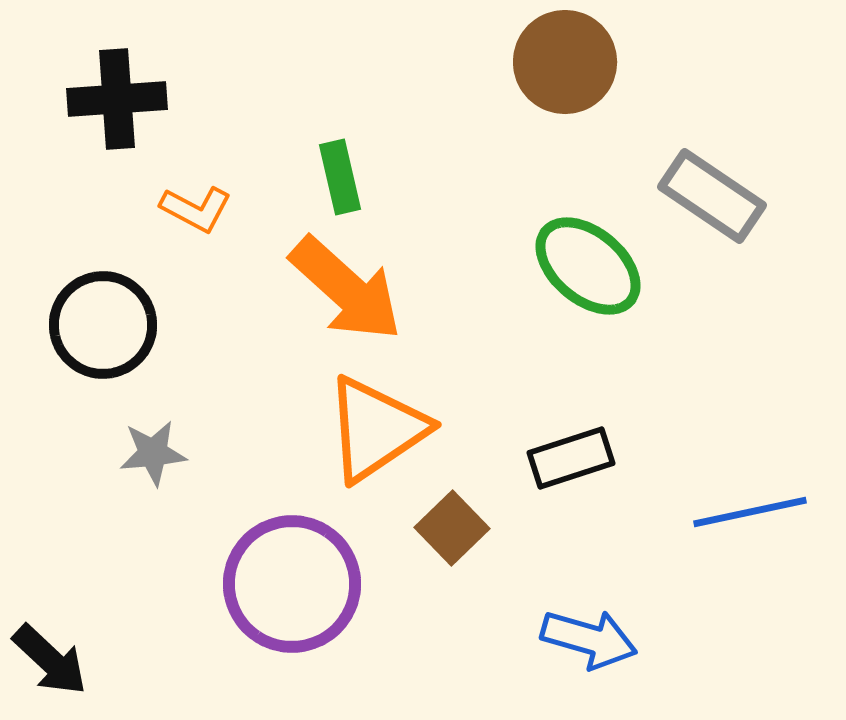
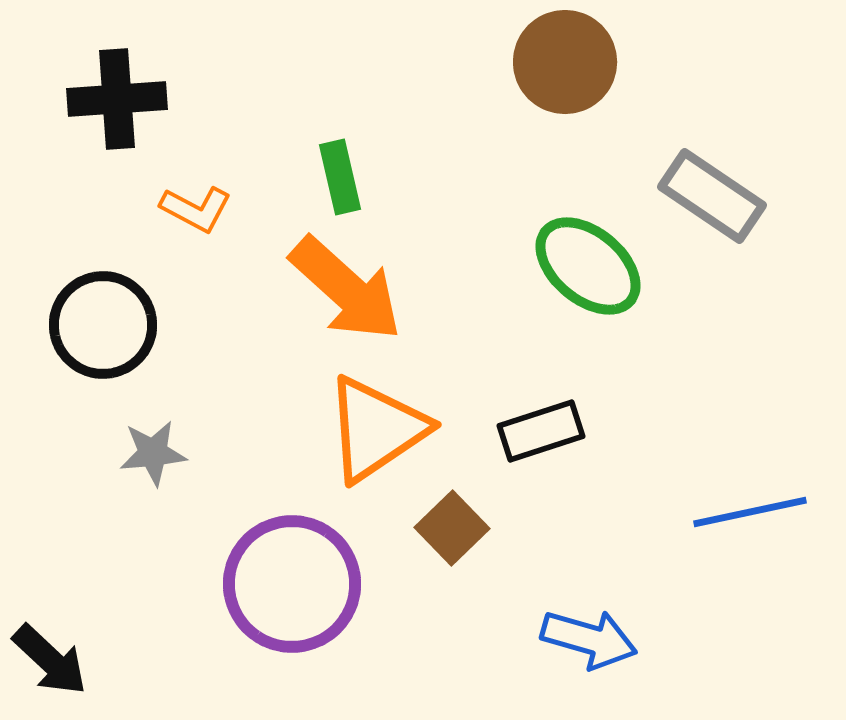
black rectangle: moved 30 px left, 27 px up
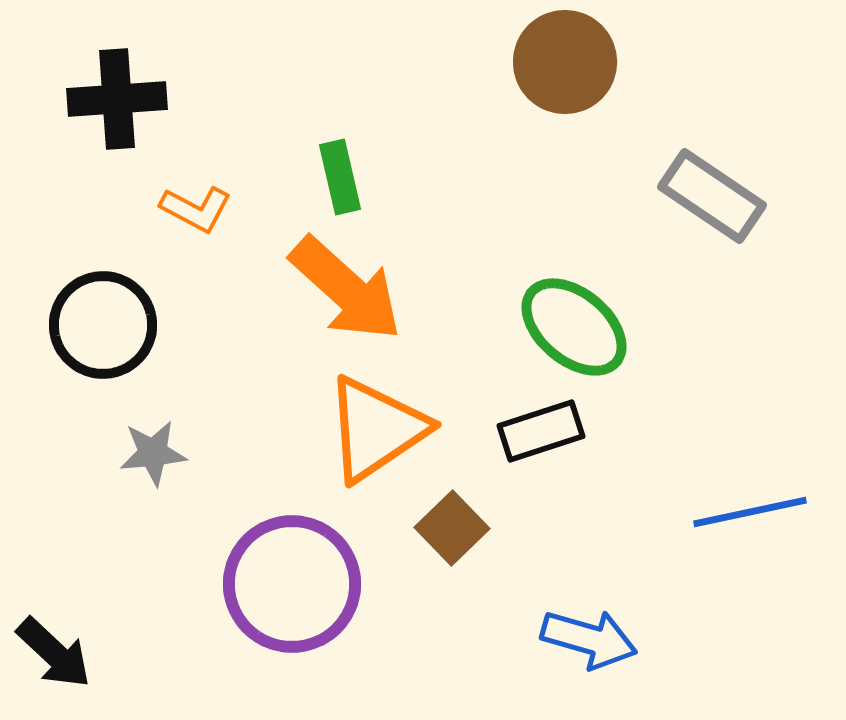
green ellipse: moved 14 px left, 61 px down
black arrow: moved 4 px right, 7 px up
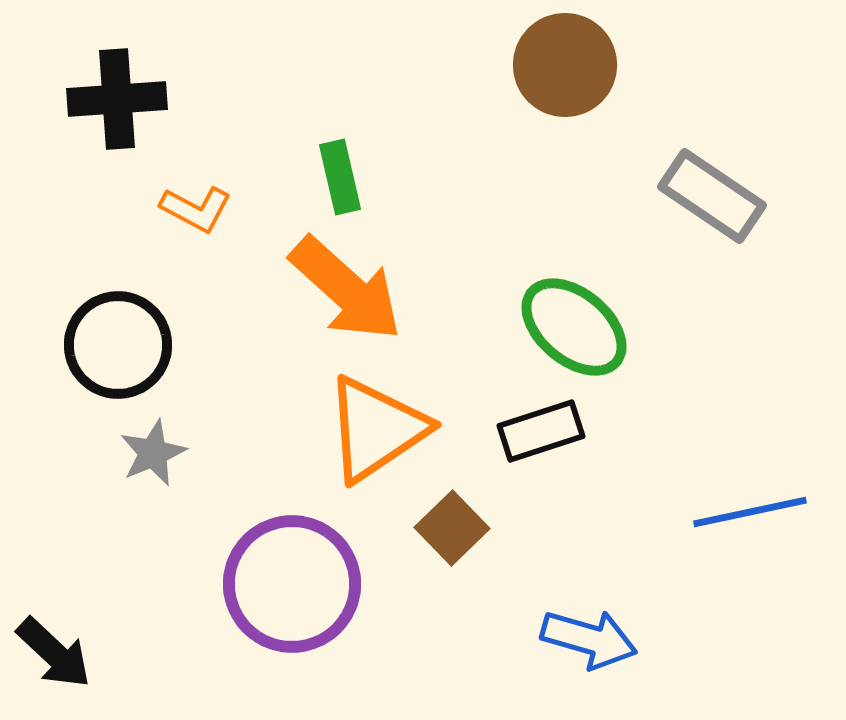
brown circle: moved 3 px down
black circle: moved 15 px right, 20 px down
gray star: rotated 18 degrees counterclockwise
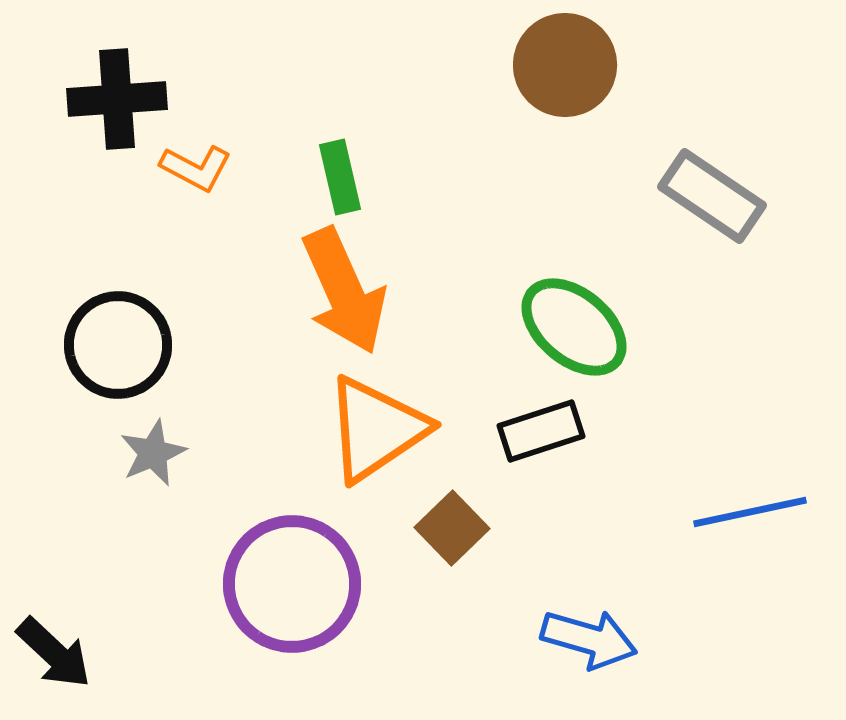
orange L-shape: moved 41 px up
orange arrow: moved 2 px left, 2 px down; rotated 24 degrees clockwise
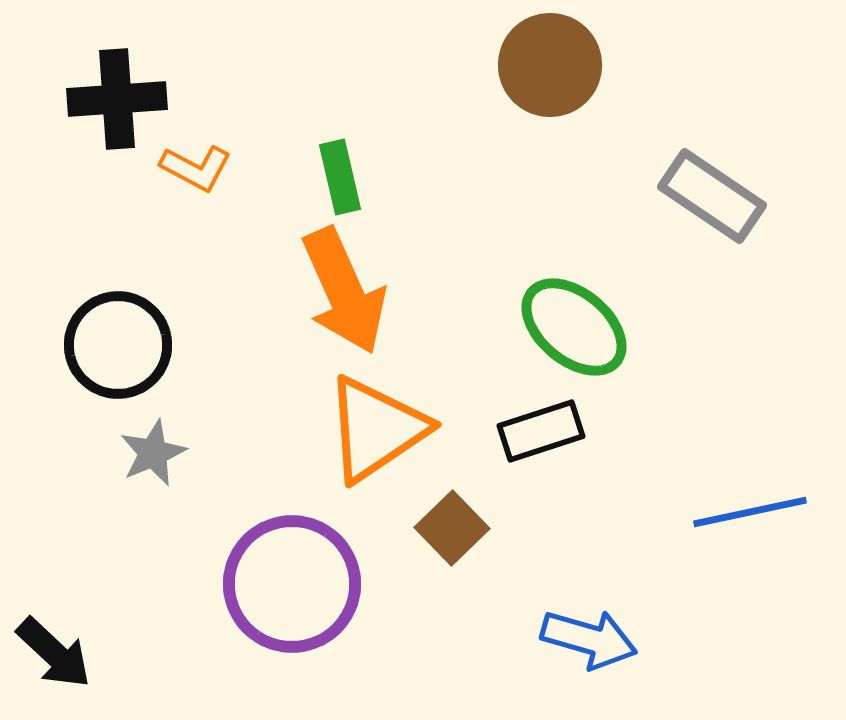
brown circle: moved 15 px left
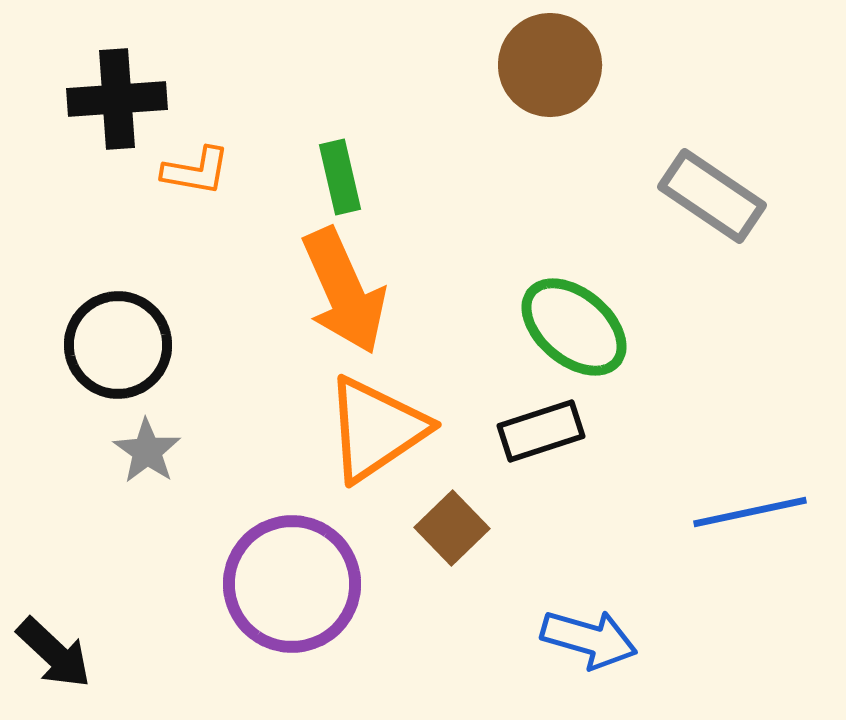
orange L-shape: moved 3 px down; rotated 18 degrees counterclockwise
gray star: moved 6 px left, 2 px up; rotated 14 degrees counterclockwise
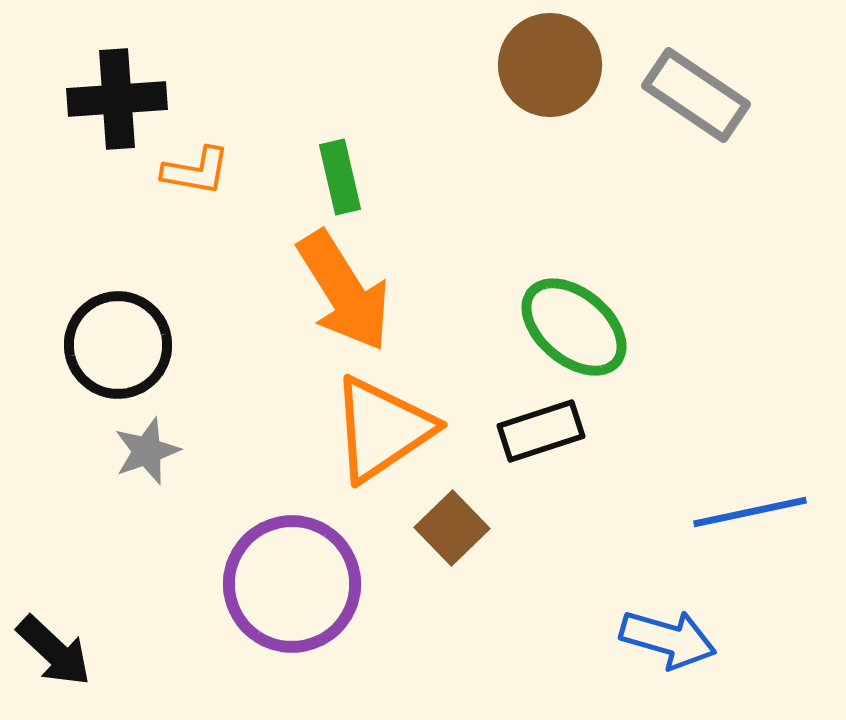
gray rectangle: moved 16 px left, 101 px up
orange arrow: rotated 8 degrees counterclockwise
orange triangle: moved 6 px right
gray star: rotated 18 degrees clockwise
blue arrow: moved 79 px right
black arrow: moved 2 px up
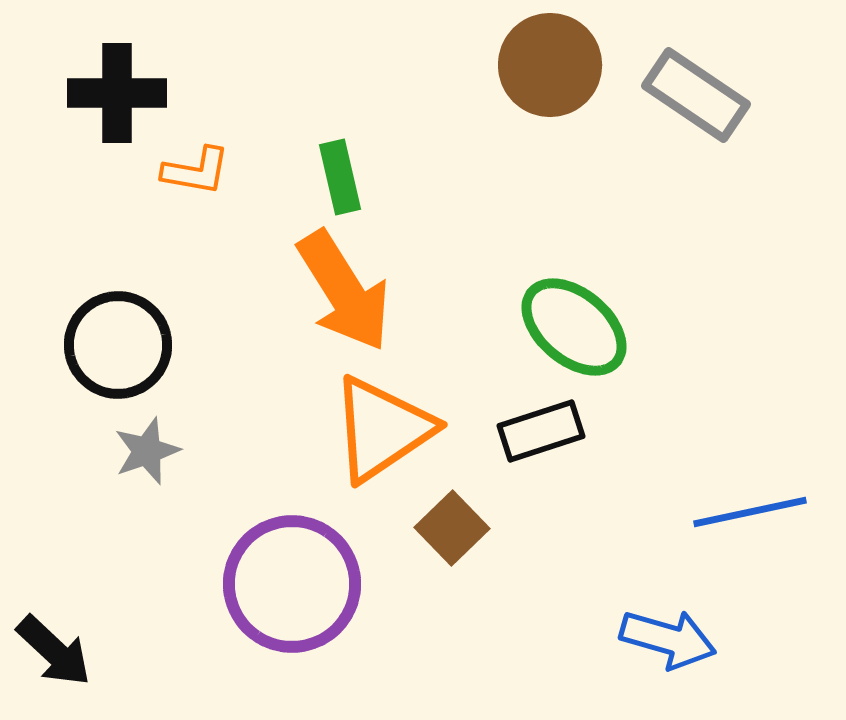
black cross: moved 6 px up; rotated 4 degrees clockwise
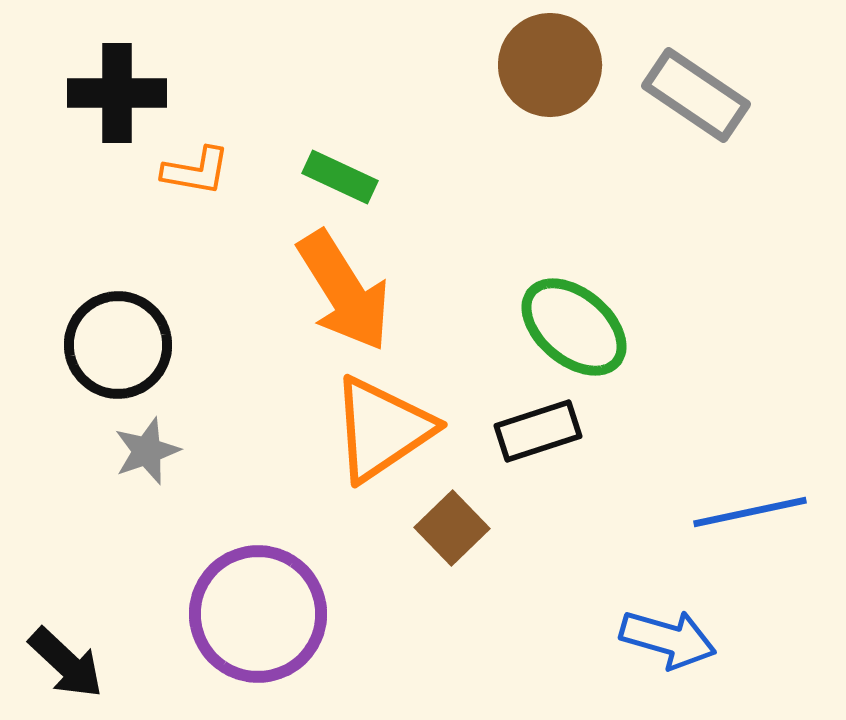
green rectangle: rotated 52 degrees counterclockwise
black rectangle: moved 3 px left
purple circle: moved 34 px left, 30 px down
black arrow: moved 12 px right, 12 px down
